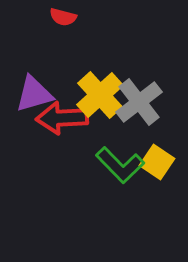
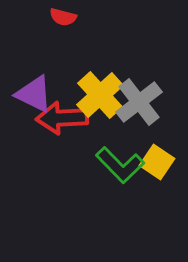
purple triangle: rotated 42 degrees clockwise
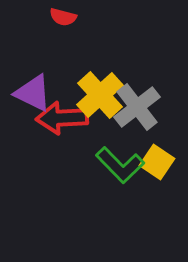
purple triangle: moved 1 px left, 1 px up
gray cross: moved 2 px left, 5 px down
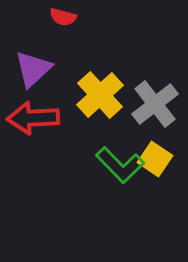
purple triangle: moved 24 px up; rotated 51 degrees clockwise
gray cross: moved 18 px right, 3 px up
red arrow: moved 29 px left
yellow square: moved 2 px left, 3 px up
